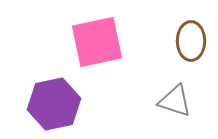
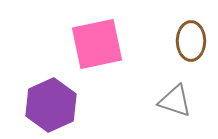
pink square: moved 2 px down
purple hexagon: moved 3 px left, 1 px down; rotated 12 degrees counterclockwise
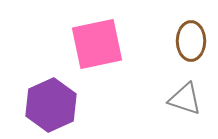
gray triangle: moved 10 px right, 2 px up
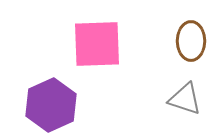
pink square: rotated 10 degrees clockwise
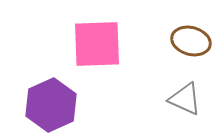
brown ellipse: rotated 75 degrees counterclockwise
gray triangle: rotated 6 degrees clockwise
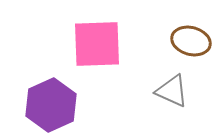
gray triangle: moved 13 px left, 8 px up
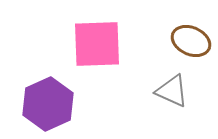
brown ellipse: rotated 9 degrees clockwise
purple hexagon: moved 3 px left, 1 px up
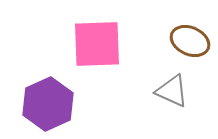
brown ellipse: moved 1 px left
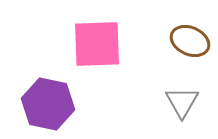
gray triangle: moved 10 px right, 11 px down; rotated 36 degrees clockwise
purple hexagon: rotated 24 degrees counterclockwise
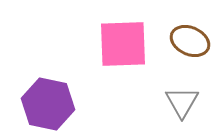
pink square: moved 26 px right
